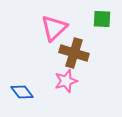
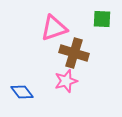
pink triangle: rotated 24 degrees clockwise
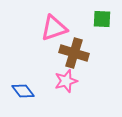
blue diamond: moved 1 px right, 1 px up
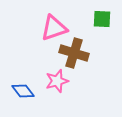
pink star: moved 9 px left
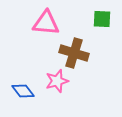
pink triangle: moved 8 px left, 5 px up; rotated 24 degrees clockwise
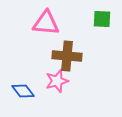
brown cross: moved 7 px left, 3 px down; rotated 12 degrees counterclockwise
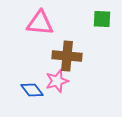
pink triangle: moved 6 px left
blue diamond: moved 9 px right, 1 px up
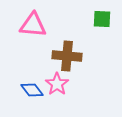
pink triangle: moved 7 px left, 2 px down
pink star: moved 3 px down; rotated 20 degrees counterclockwise
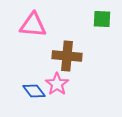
blue diamond: moved 2 px right, 1 px down
